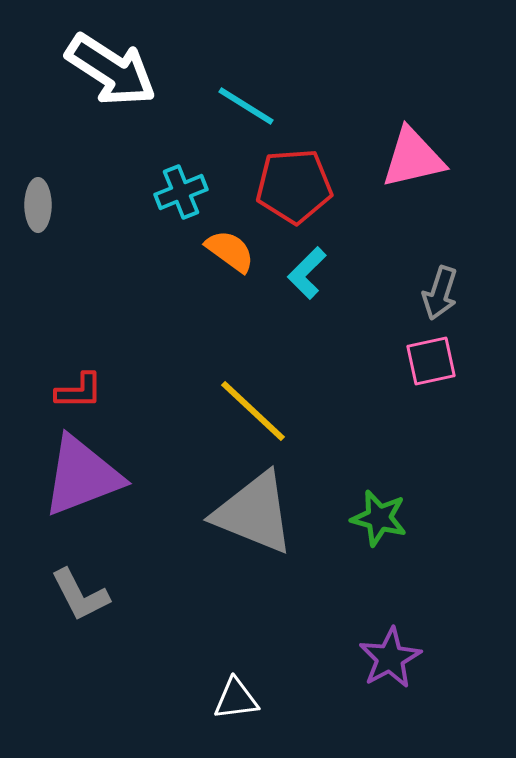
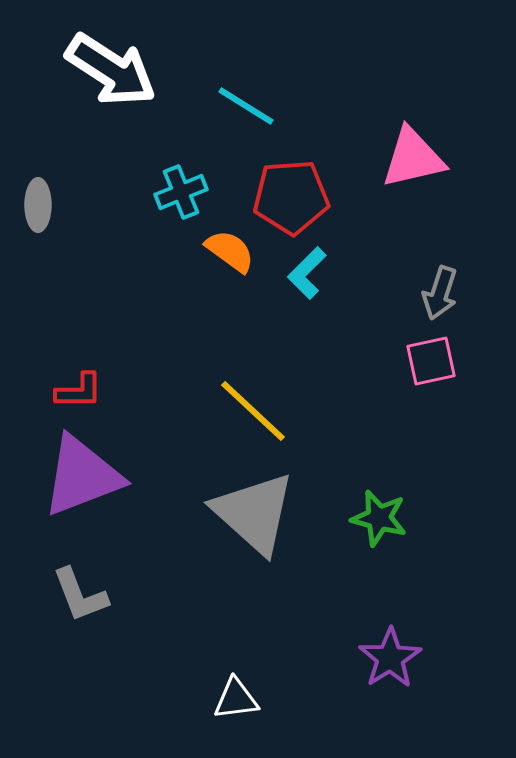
red pentagon: moved 3 px left, 11 px down
gray triangle: rotated 20 degrees clockwise
gray L-shape: rotated 6 degrees clockwise
purple star: rotated 4 degrees counterclockwise
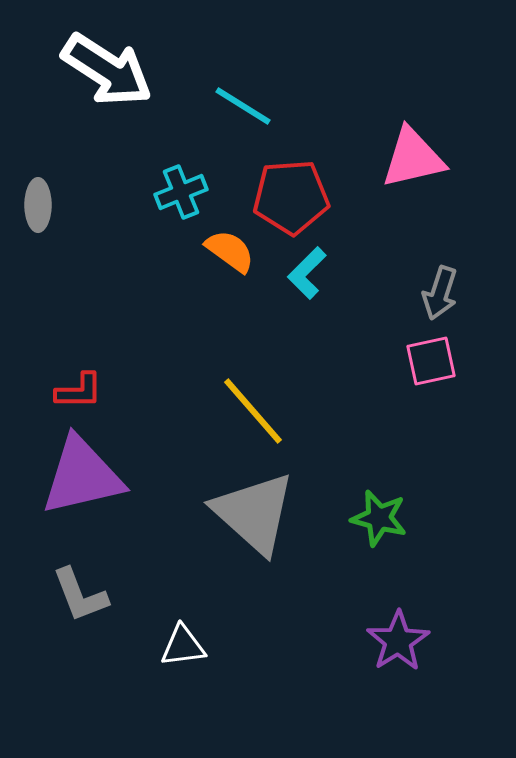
white arrow: moved 4 px left
cyan line: moved 3 px left
yellow line: rotated 6 degrees clockwise
purple triangle: rotated 8 degrees clockwise
purple star: moved 8 px right, 17 px up
white triangle: moved 53 px left, 53 px up
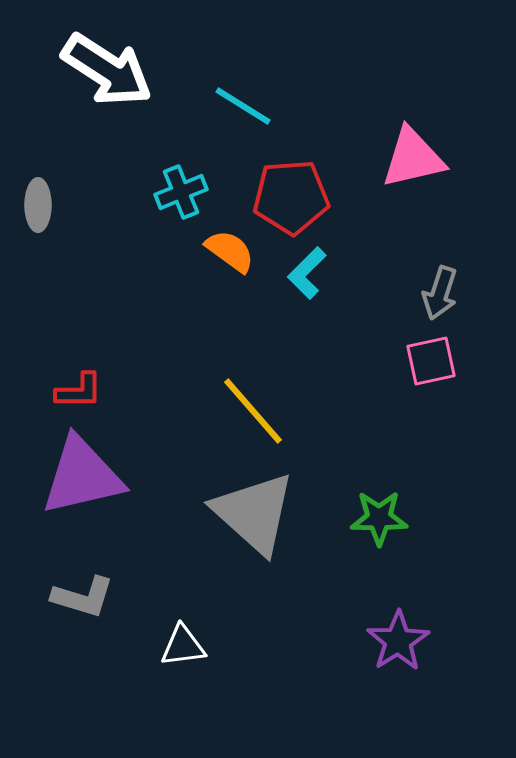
green star: rotated 14 degrees counterclockwise
gray L-shape: moved 3 px right, 2 px down; rotated 52 degrees counterclockwise
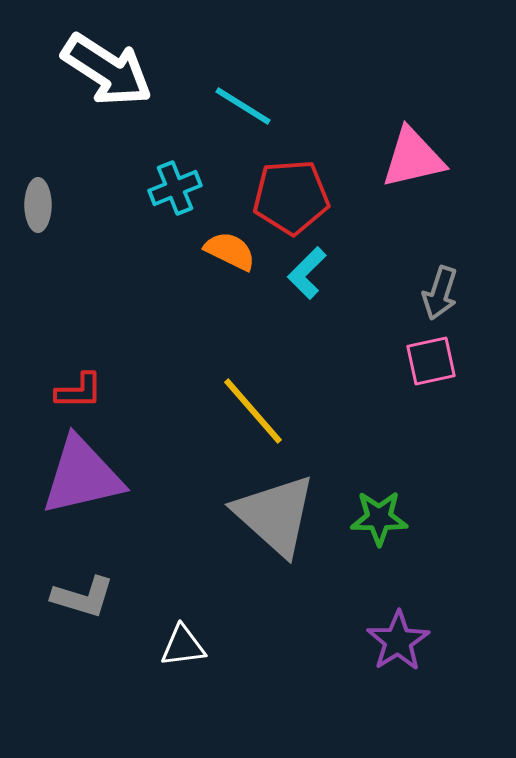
cyan cross: moved 6 px left, 4 px up
orange semicircle: rotated 10 degrees counterclockwise
gray triangle: moved 21 px right, 2 px down
